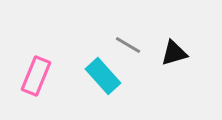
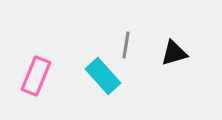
gray line: moved 2 px left; rotated 68 degrees clockwise
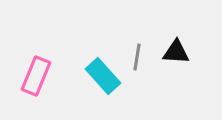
gray line: moved 11 px right, 12 px down
black triangle: moved 2 px right, 1 px up; rotated 20 degrees clockwise
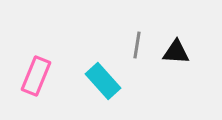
gray line: moved 12 px up
cyan rectangle: moved 5 px down
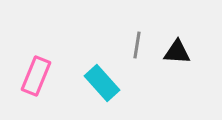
black triangle: moved 1 px right
cyan rectangle: moved 1 px left, 2 px down
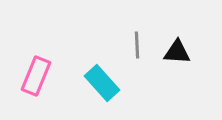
gray line: rotated 12 degrees counterclockwise
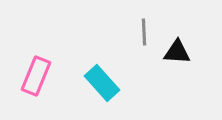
gray line: moved 7 px right, 13 px up
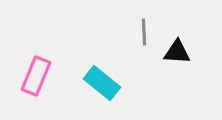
cyan rectangle: rotated 9 degrees counterclockwise
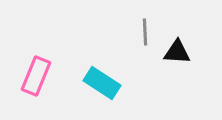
gray line: moved 1 px right
cyan rectangle: rotated 6 degrees counterclockwise
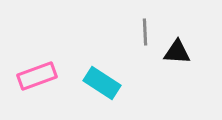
pink rectangle: moved 1 px right; rotated 48 degrees clockwise
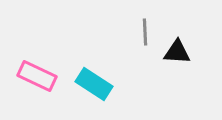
pink rectangle: rotated 45 degrees clockwise
cyan rectangle: moved 8 px left, 1 px down
